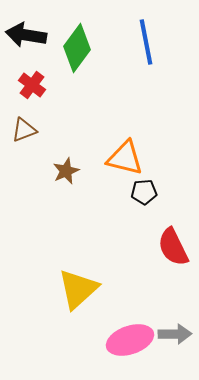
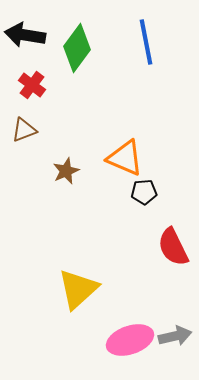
black arrow: moved 1 px left
orange triangle: rotated 9 degrees clockwise
gray arrow: moved 2 px down; rotated 12 degrees counterclockwise
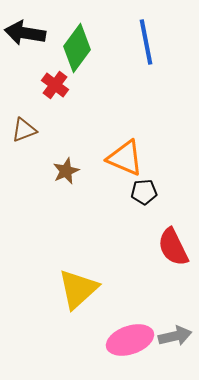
black arrow: moved 2 px up
red cross: moved 23 px right
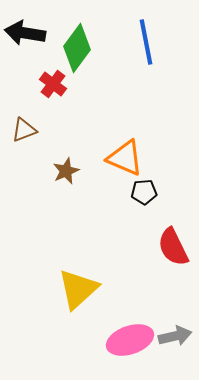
red cross: moved 2 px left, 1 px up
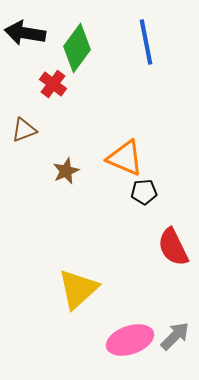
gray arrow: rotated 32 degrees counterclockwise
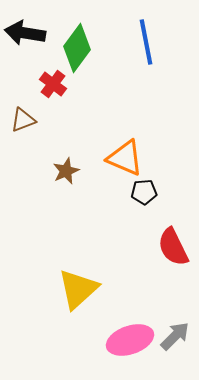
brown triangle: moved 1 px left, 10 px up
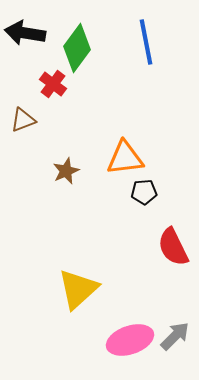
orange triangle: rotated 30 degrees counterclockwise
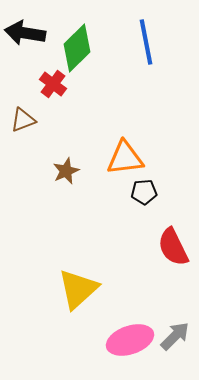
green diamond: rotated 9 degrees clockwise
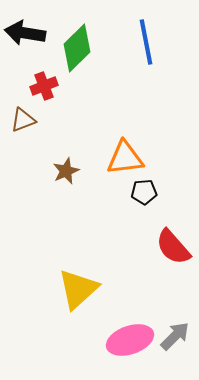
red cross: moved 9 px left, 2 px down; rotated 32 degrees clockwise
red semicircle: rotated 15 degrees counterclockwise
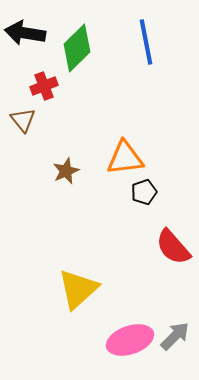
brown triangle: rotated 48 degrees counterclockwise
black pentagon: rotated 15 degrees counterclockwise
